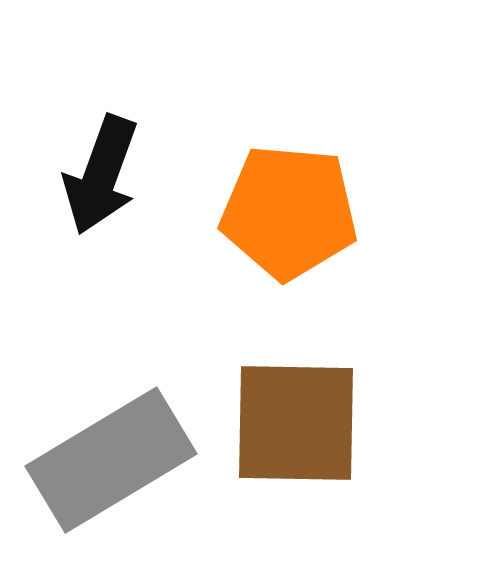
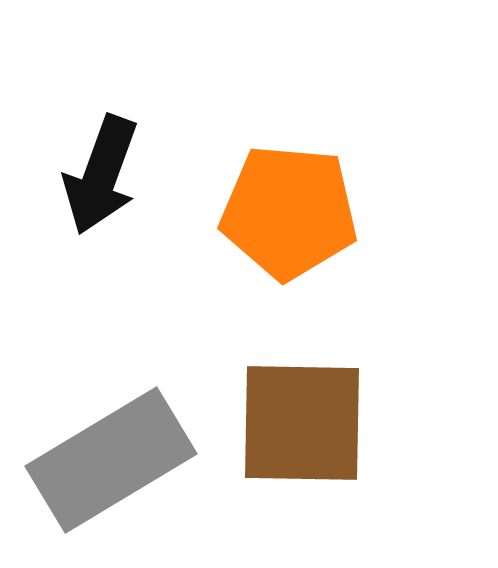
brown square: moved 6 px right
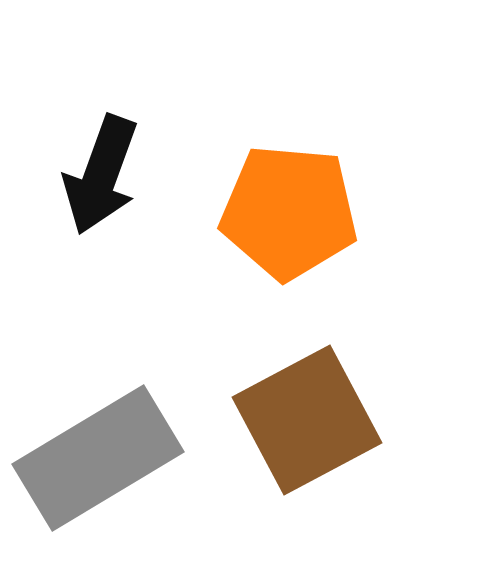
brown square: moved 5 px right, 3 px up; rotated 29 degrees counterclockwise
gray rectangle: moved 13 px left, 2 px up
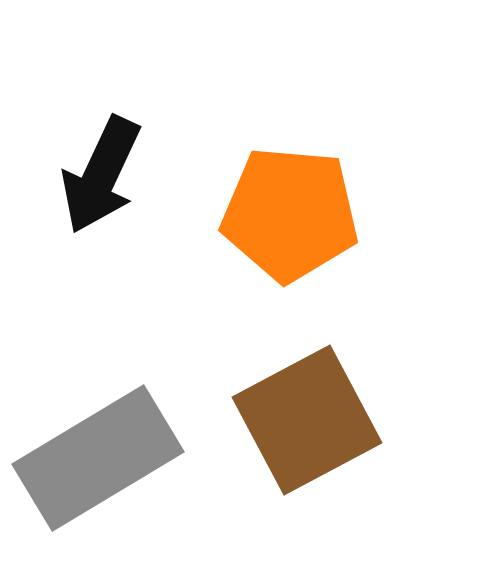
black arrow: rotated 5 degrees clockwise
orange pentagon: moved 1 px right, 2 px down
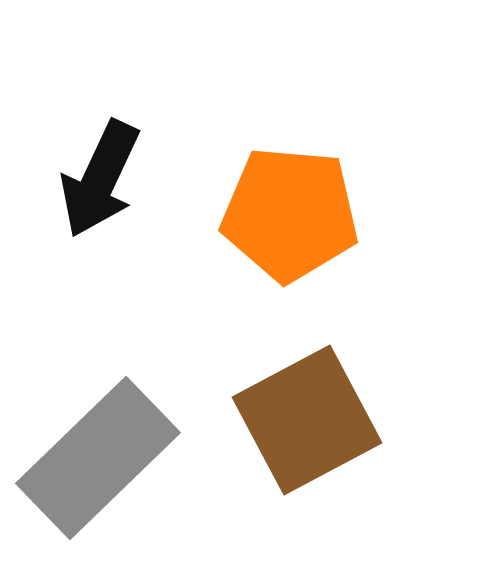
black arrow: moved 1 px left, 4 px down
gray rectangle: rotated 13 degrees counterclockwise
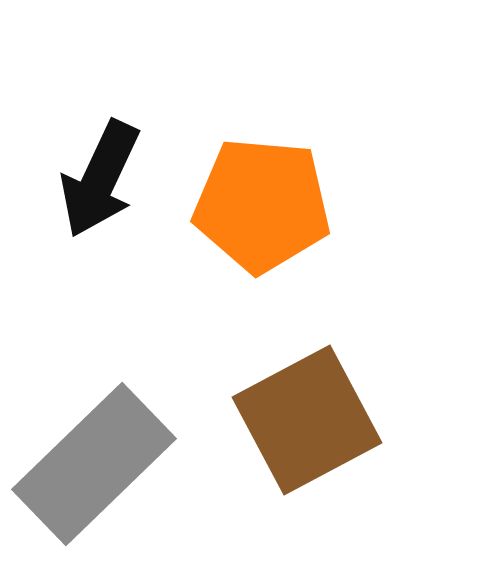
orange pentagon: moved 28 px left, 9 px up
gray rectangle: moved 4 px left, 6 px down
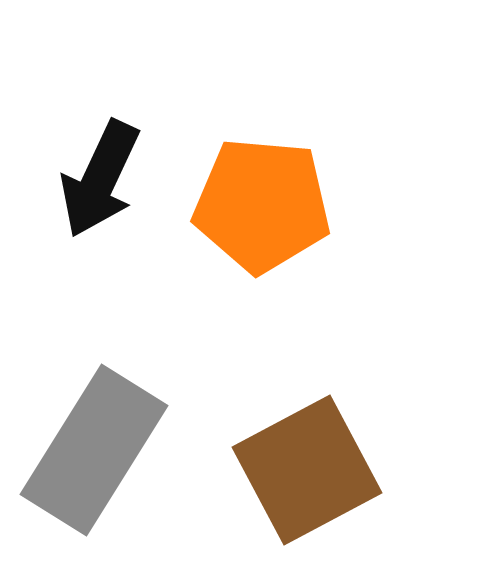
brown square: moved 50 px down
gray rectangle: moved 14 px up; rotated 14 degrees counterclockwise
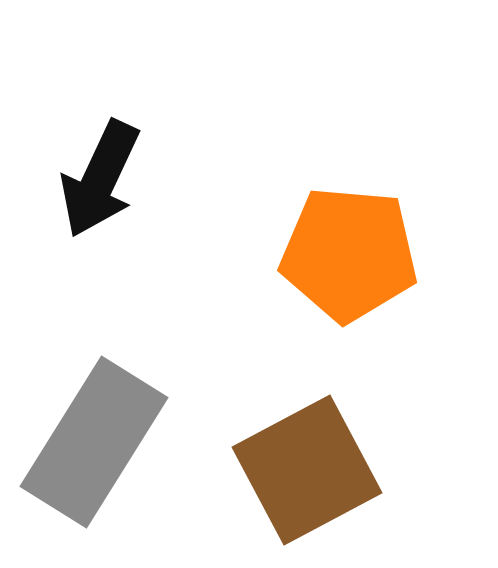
orange pentagon: moved 87 px right, 49 px down
gray rectangle: moved 8 px up
